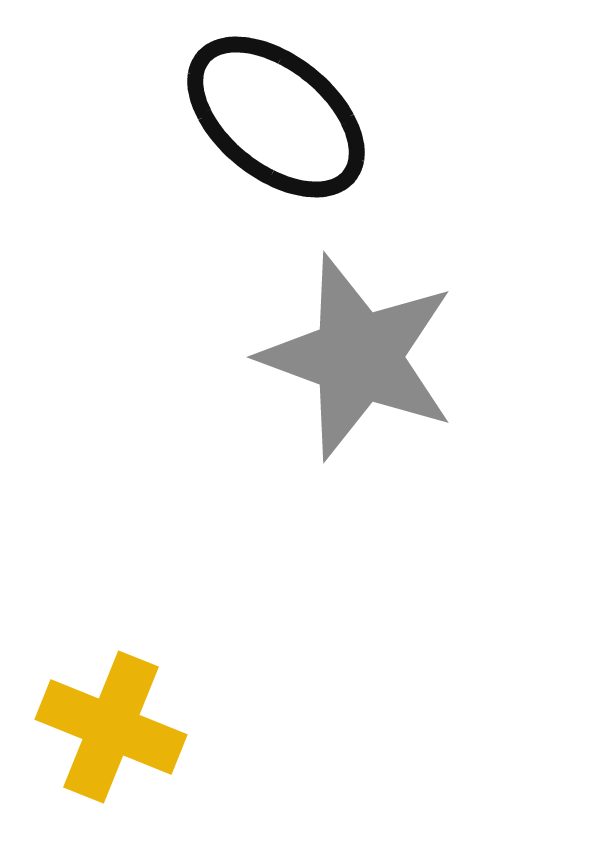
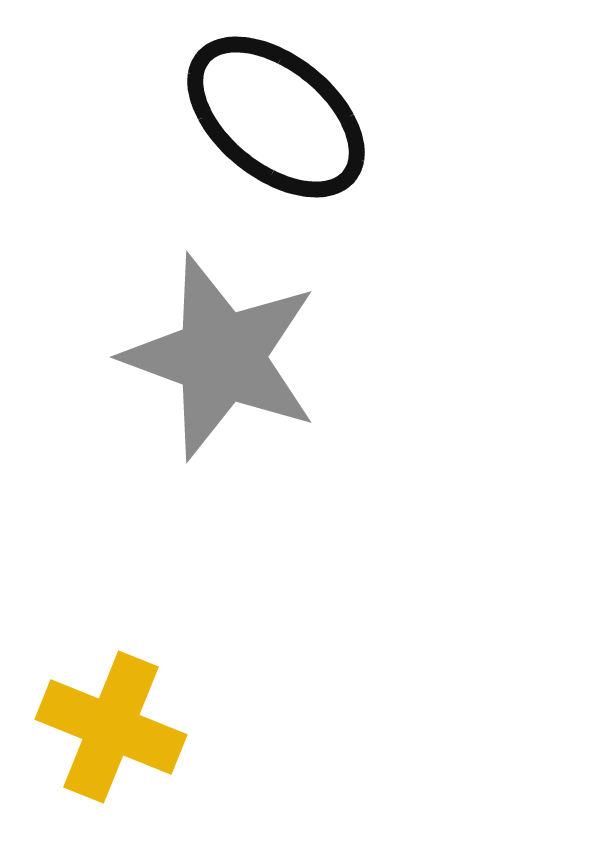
gray star: moved 137 px left
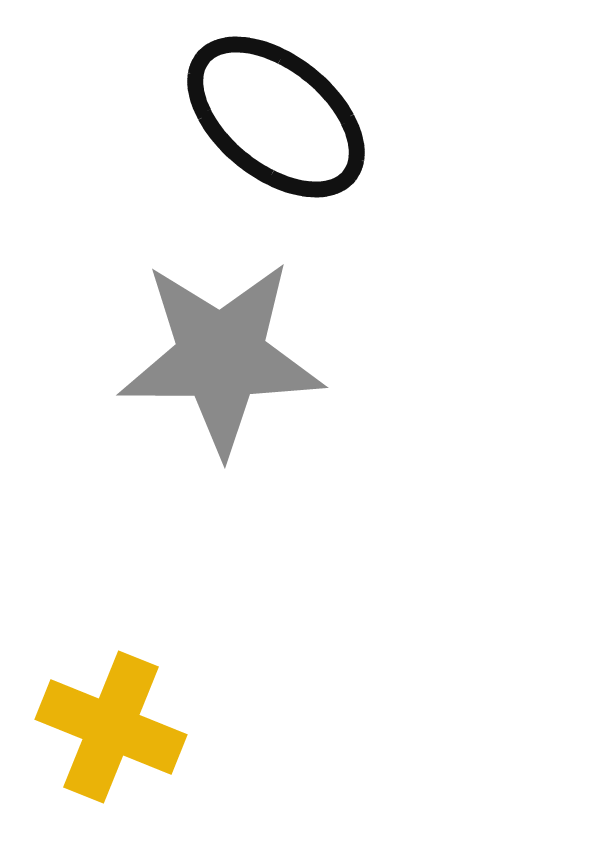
gray star: rotated 20 degrees counterclockwise
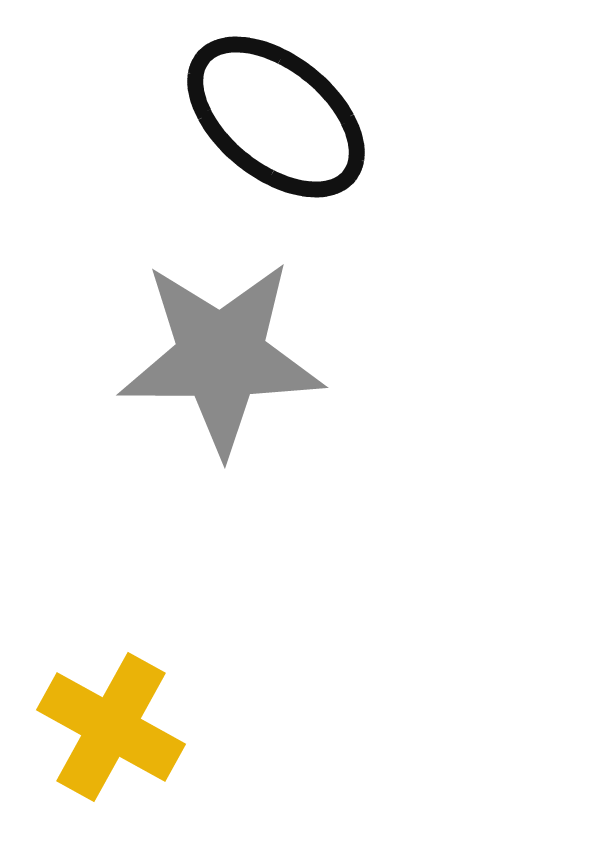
yellow cross: rotated 7 degrees clockwise
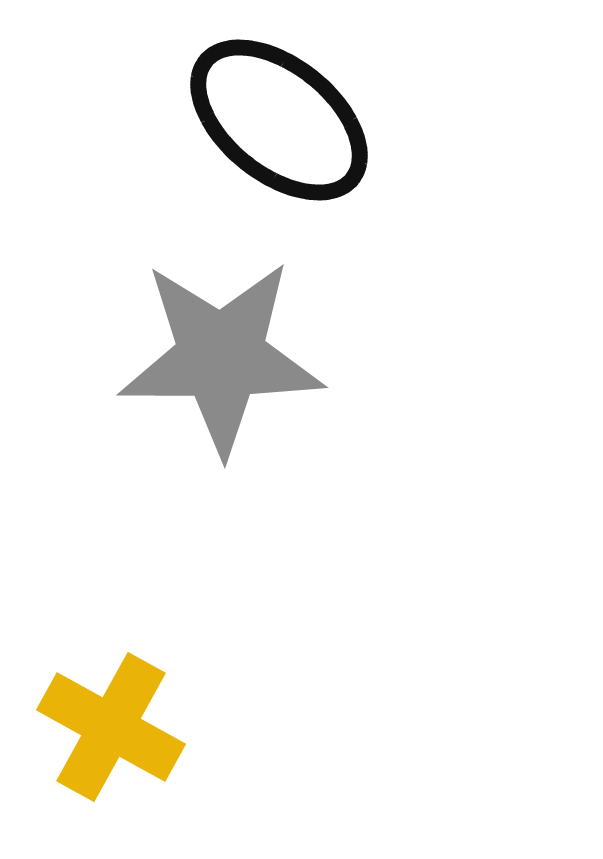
black ellipse: moved 3 px right, 3 px down
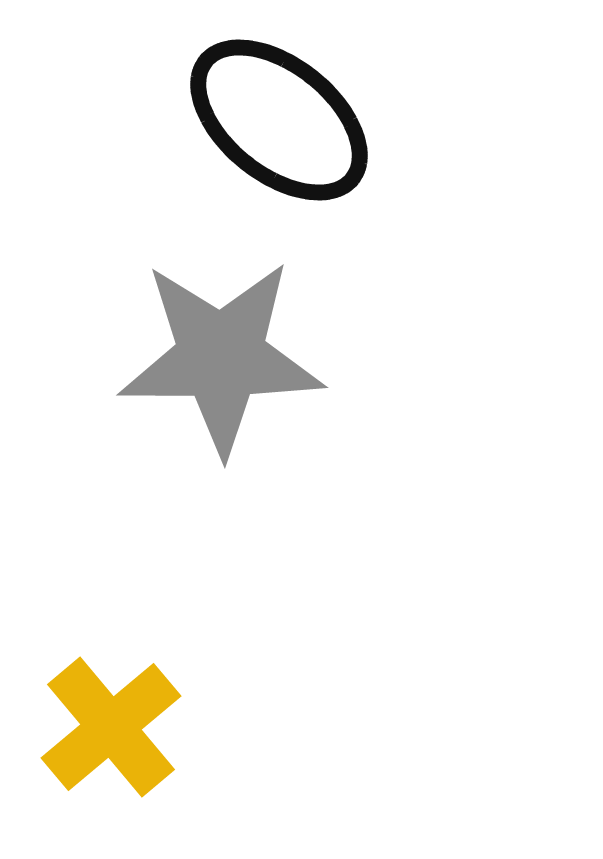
yellow cross: rotated 21 degrees clockwise
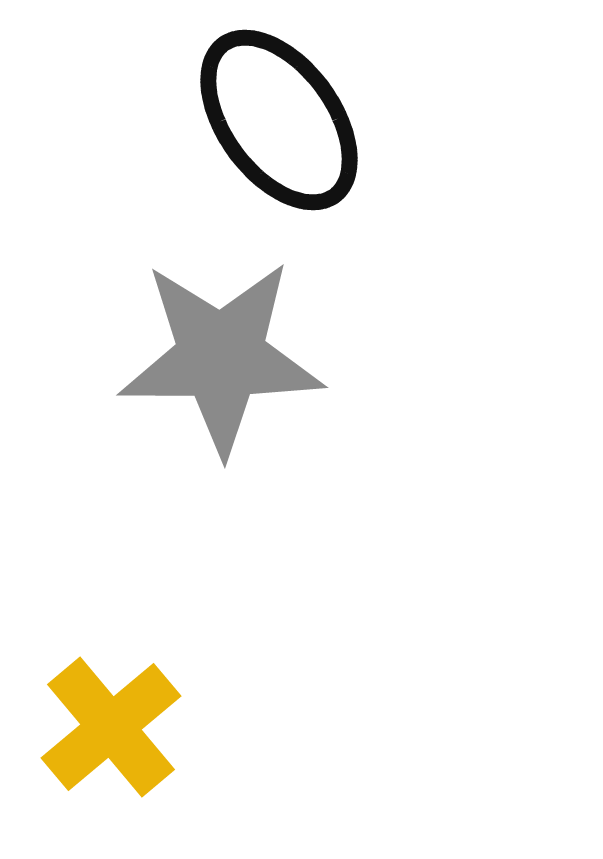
black ellipse: rotated 15 degrees clockwise
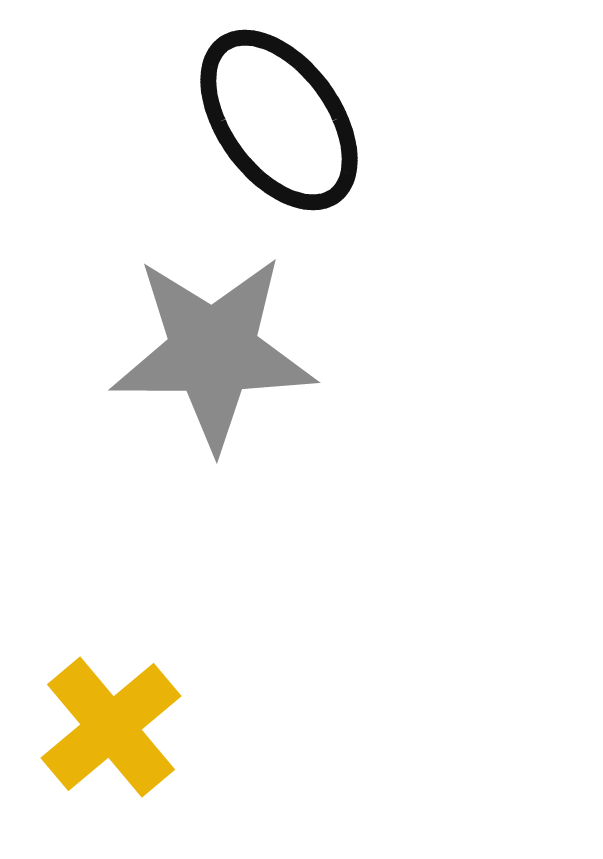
gray star: moved 8 px left, 5 px up
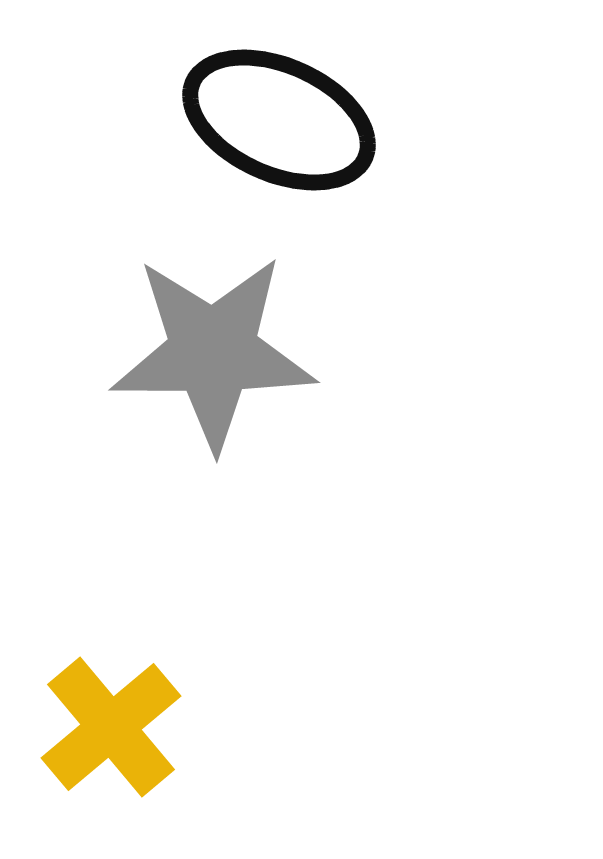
black ellipse: rotated 30 degrees counterclockwise
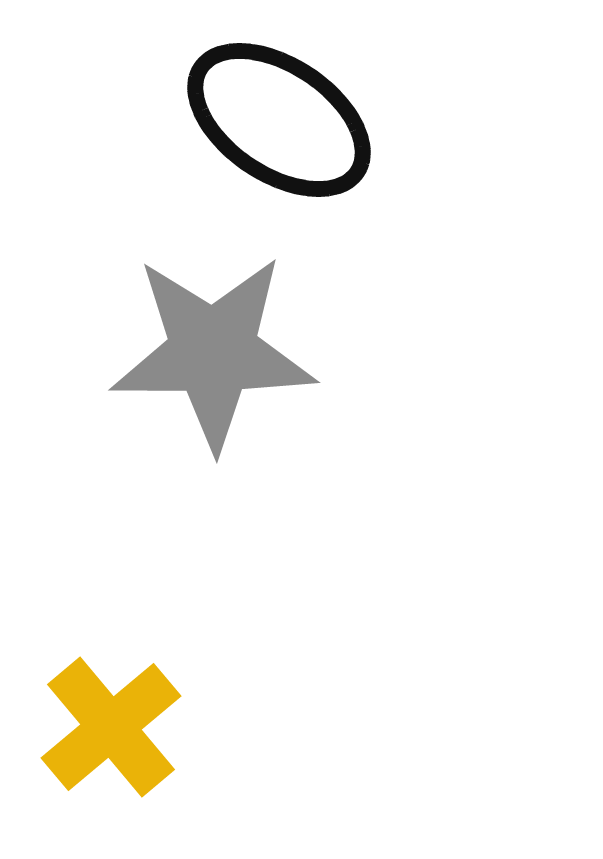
black ellipse: rotated 10 degrees clockwise
